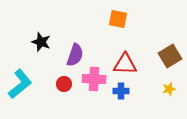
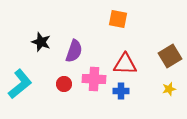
purple semicircle: moved 1 px left, 4 px up
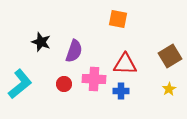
yellow star: rotated 16 degrees counterclockwise
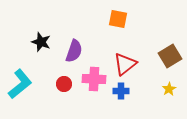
red triangle: rotated 40 degrees counterclockwise
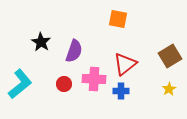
black star: rotated 12 degrees clockwise
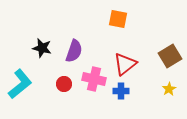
black star: moved 1 px right, 6 px down; rotated 18 degrees counterclockwise
pink cross: rotated 10 degrees clockwise
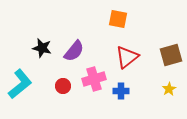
purple semicircle: rotated 20 degrees clockwise
brown square: moved 1 px right, 1 px up; rotated 15 degrees clockwise
red triangle: moved 2 px right, 7 px up
pink cross: rotated 30 degrees counterclockwise
red circle: moved 1 px left, 2 px down
